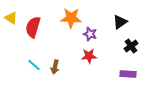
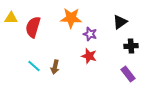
yellow triangle: rotated 32 degrees counterclockwise
black cross: rotated 32 degrees clockwise
red star: rotated 21 degrees clockwise
cyan line: moved 1 px down
purple rectangle: rotated 49 degrees clockwise
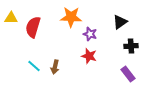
orange star: moved 1 px up
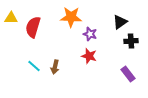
black cross: moved 5 px up
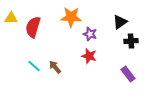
brown arrow: rotated 128 degrees clockwise
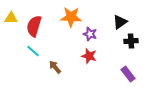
red semicircle: moved 1 px right, 1 px up
cyan line: moved 1 px left, 15 px up
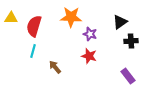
cyan line: rotated 64 degrees clockwise
purple rectangle: moved 2 px down
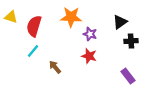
yellow triangle: moved 1 px up; rotated 16 degrees clockwise
cyan line: rotated 24 degrees clockwise
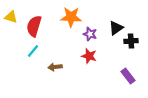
black triangle: moved 4 px left, 6 px down
brown arrow: rotated 56 degrees counterclockwise
